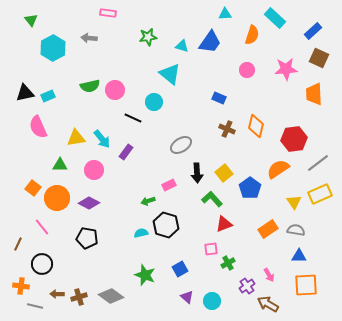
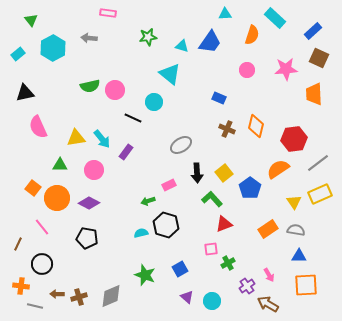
cyan rectangle at (48, 96): moved 30 px left, 42 px up; rotated 16 degrees counterclockwise
gray diamond at (111, 296): rotated 60 degrees counterclockwise
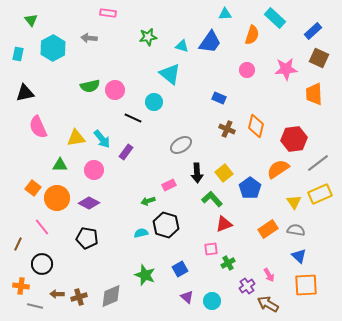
cyan rectangle at (18, 54): rotated 40 degrees counterclockwise
blue triangle at (299, 256): rotated 42 degrees clockwise
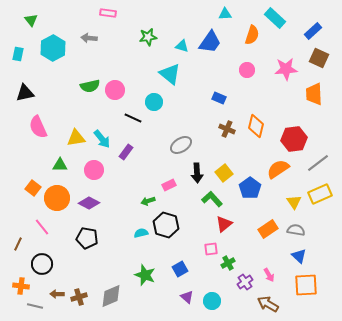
red triangle at (224, 224): rotated 18 degrees counterclockwise
purple cross at (247, 286): moved 2 px left, 4 px up
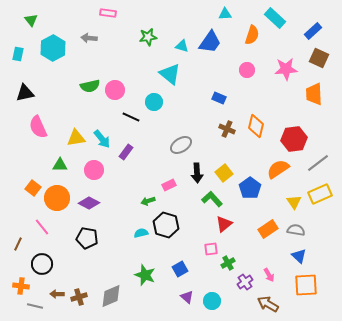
black line at (133, 118): moved 2 px left, 1 px up
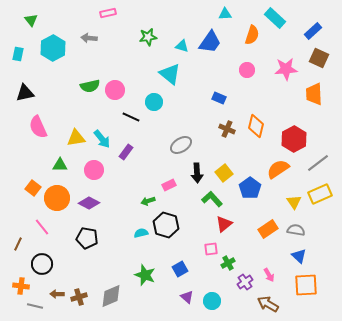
pink rectangle at (108, 13): rotated 21 degrees counterclockwise
red hexagon at (294, 139): rotated 20 degrees counterclockwise
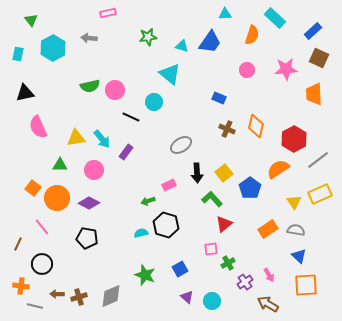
gray line at (318, 163): moved 3 px up
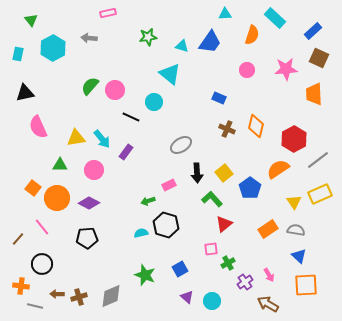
green semicircle at (90, 86): rotated 144 degrees clockwise
black pentagon at (87, 238): rotated 15 degrees counterclockwise
brown line at (18, 244): moved 5 px up; rotated 16 degrees clockwise
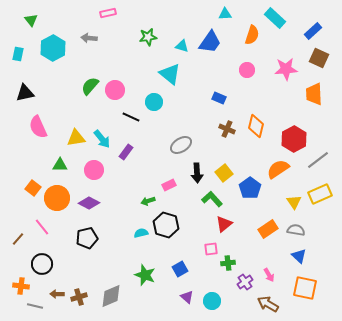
black pentagon at (87, 238): rotated 10 degrees counterclockwise
green cross at (228, 263): rotated 24 degrees clockwise
orange square at (306, 285): moved 1 px left, 3 px down; rotated 15 degrees clockwise
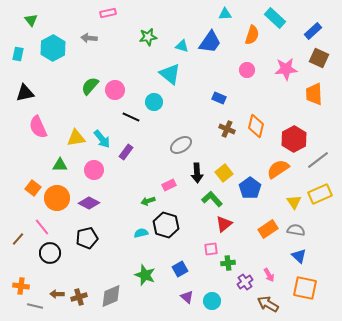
black circle at (42, 264): moved 8 px right, 11 px up
